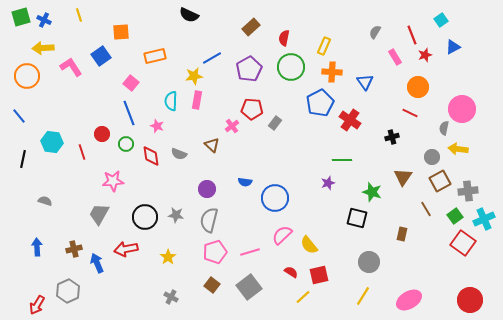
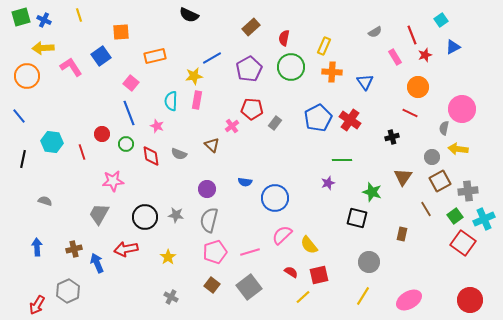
gray semicircle at (375, 32): rotated 152 degrees counterclockwise
blue pentagon at (320, 103): moved 2 px left, 15 px down
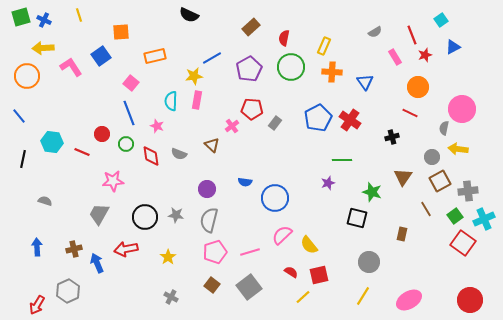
red line at (82, 152): rotated 49 degrees counterclockwise
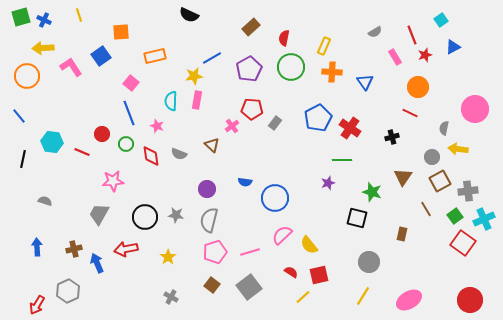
pink circle at (462, 109): moved 13 px right
red cross at (350, 120): moved 8 px down
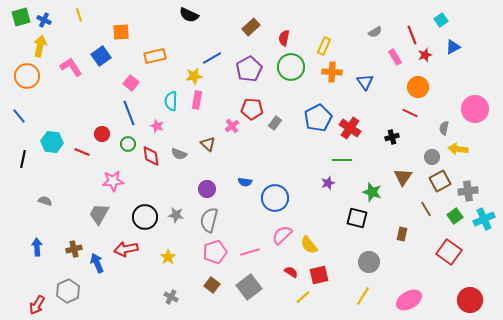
yellow arrow at (43, 48): moved 3 px left, 2 px up; rotated 105 degrees clockwise
green circle at (126, 144): moved 2 px right
brown triangle at (212, 145): moved 4 px left, 1 px up
red square at (463, 243): moved 14 px left, 9 px down
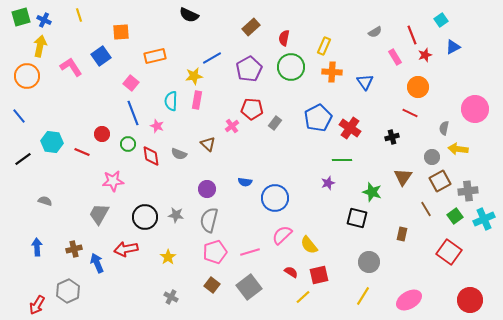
blue line at (129, 113): moved 4 px right
black line at (23, 159): rotated 42 degrees clockwise
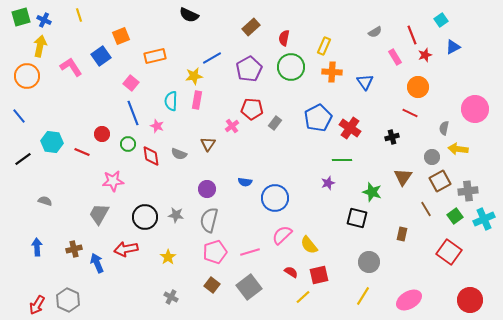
orange square at (121, 32): moved 4 px down; rotated 18 degrees counterclockwise
brown triangle at (208, 144): rotated 21 degrees clockwise
gray hexagon at (68, 291): moved 9 px down; rotated 10 degrees counterclockwise
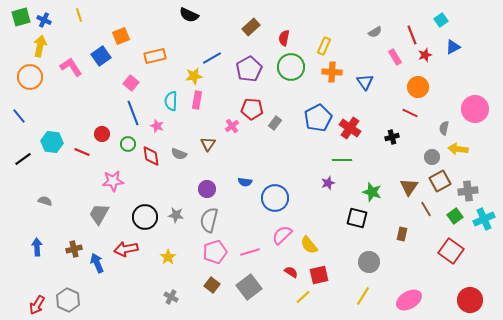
orange circle at (27, 76): moved 3 px right, 1 px down
brown triangle at (403, 177): moved 6 px right, 10 px down
red square at (449, 252): moved 2 px right, 1 px up
